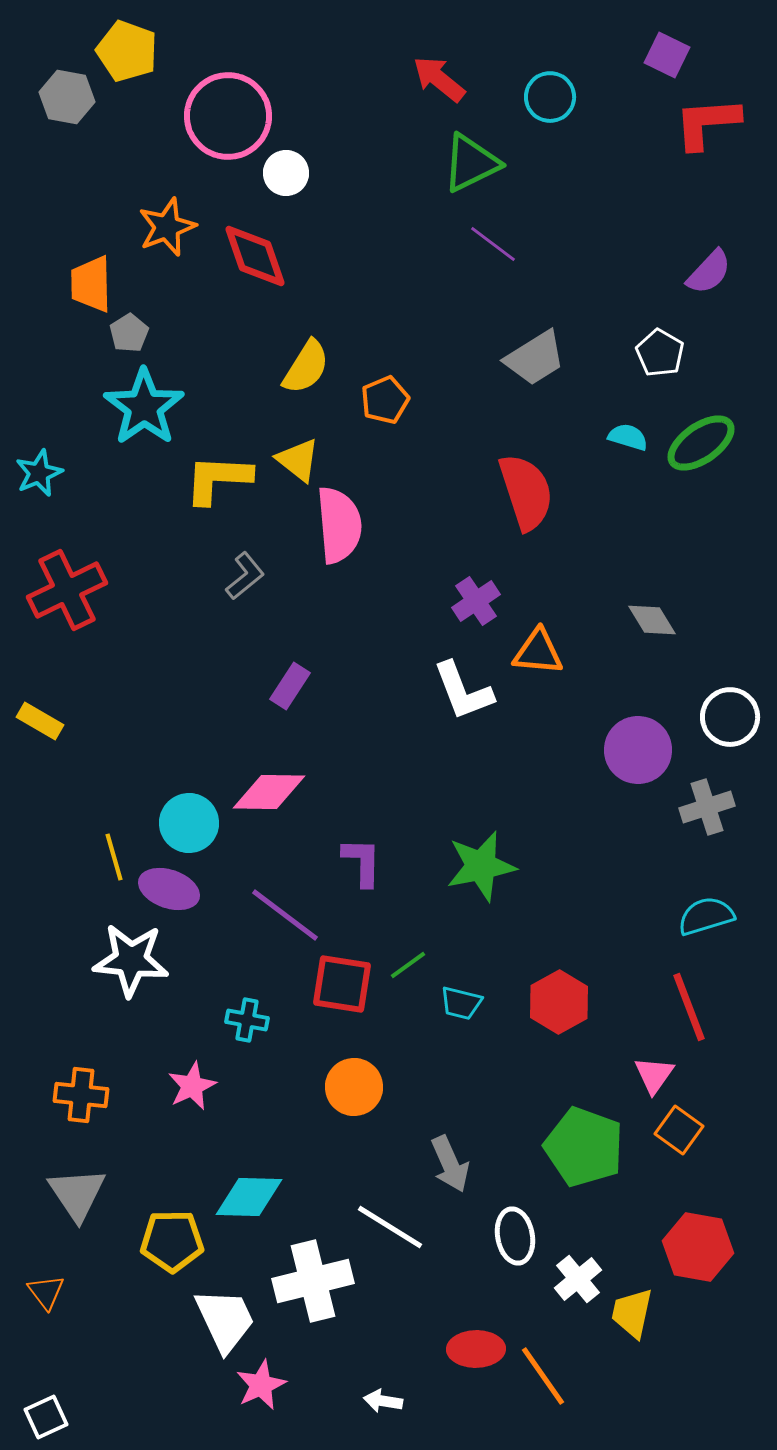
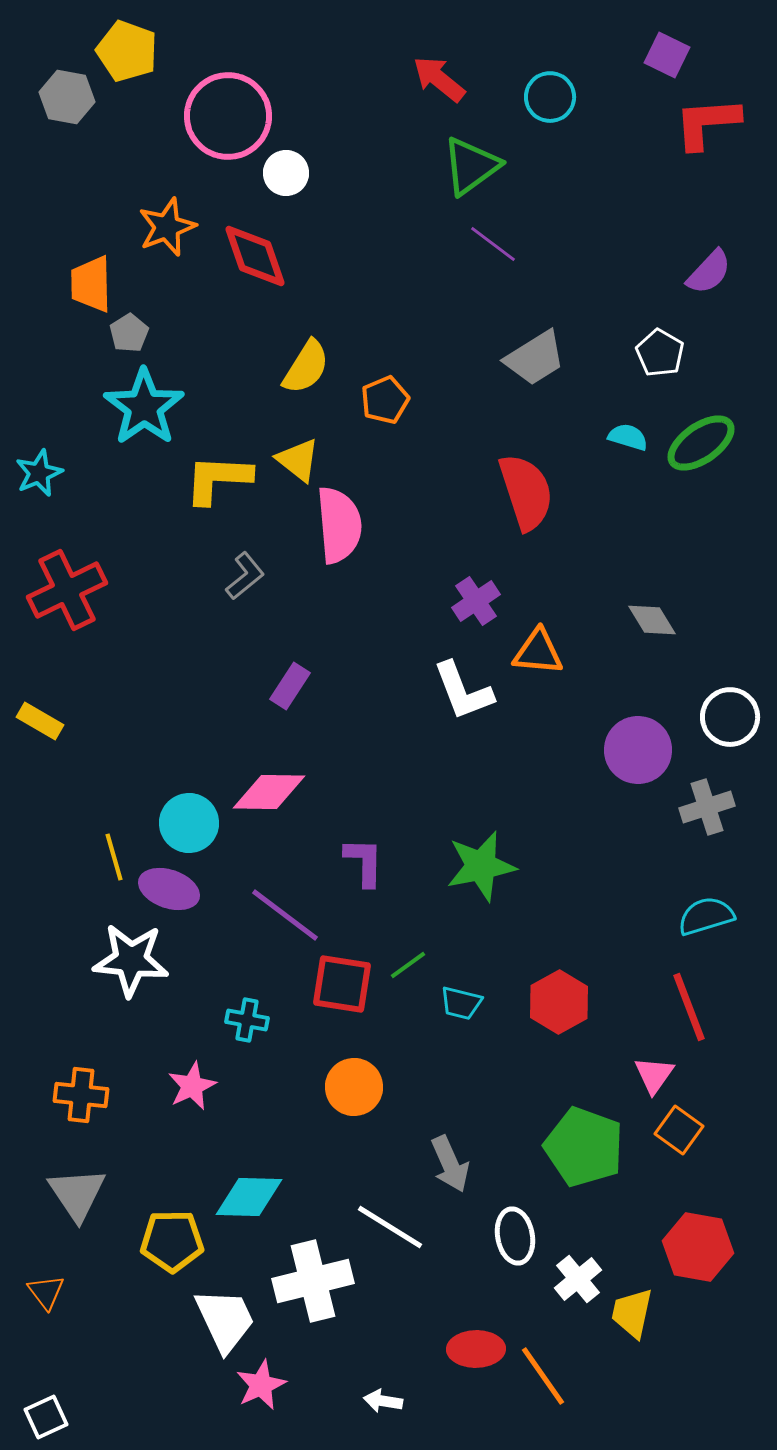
green triangle at (471, 163): moved 3 px down; rotated 10 degrees counterclockwise
purple L-shape at (362, 862): moved 2 px right
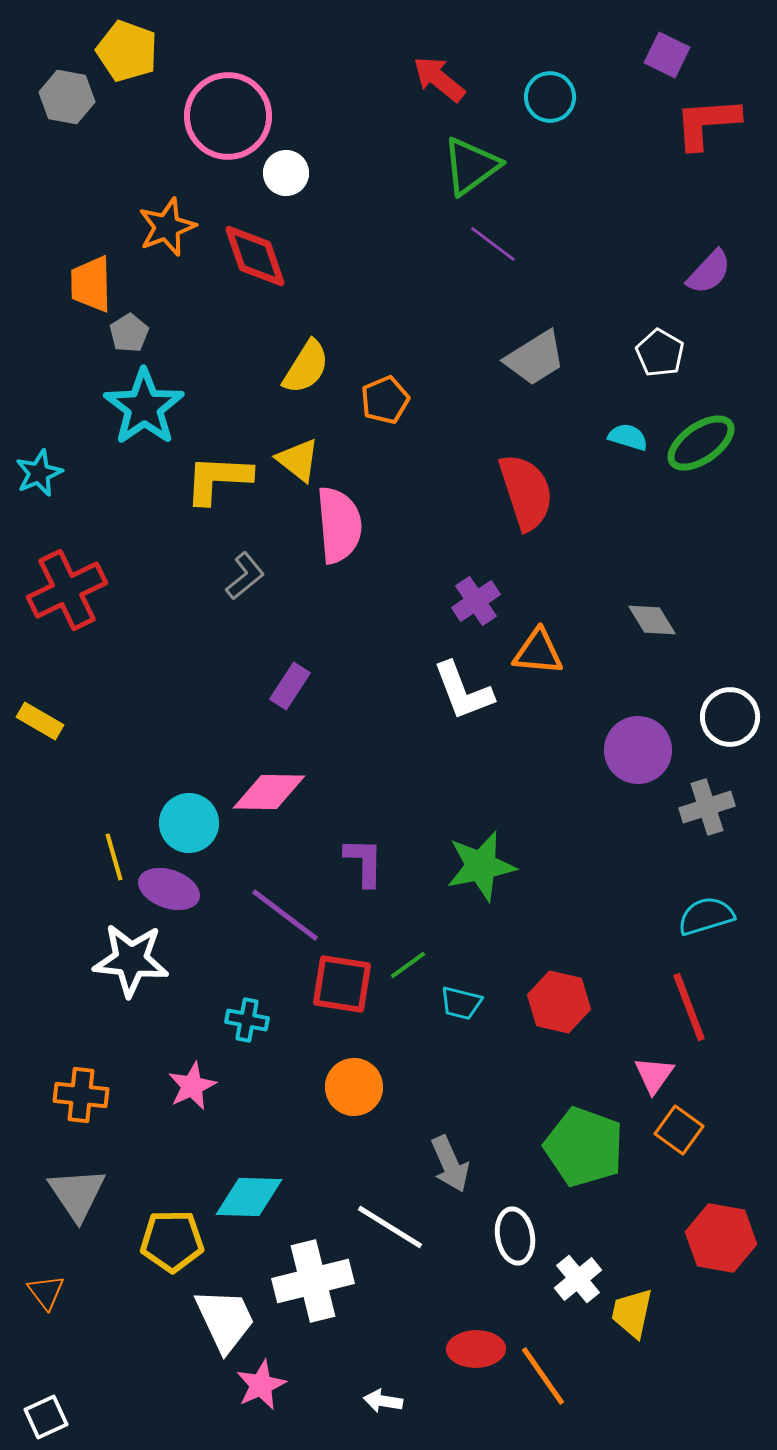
red hexagon at (559, 1002): rotated 18 degrees counterclockwise
red hexagon at (698, 1247): moved 23 px right, 9 px up
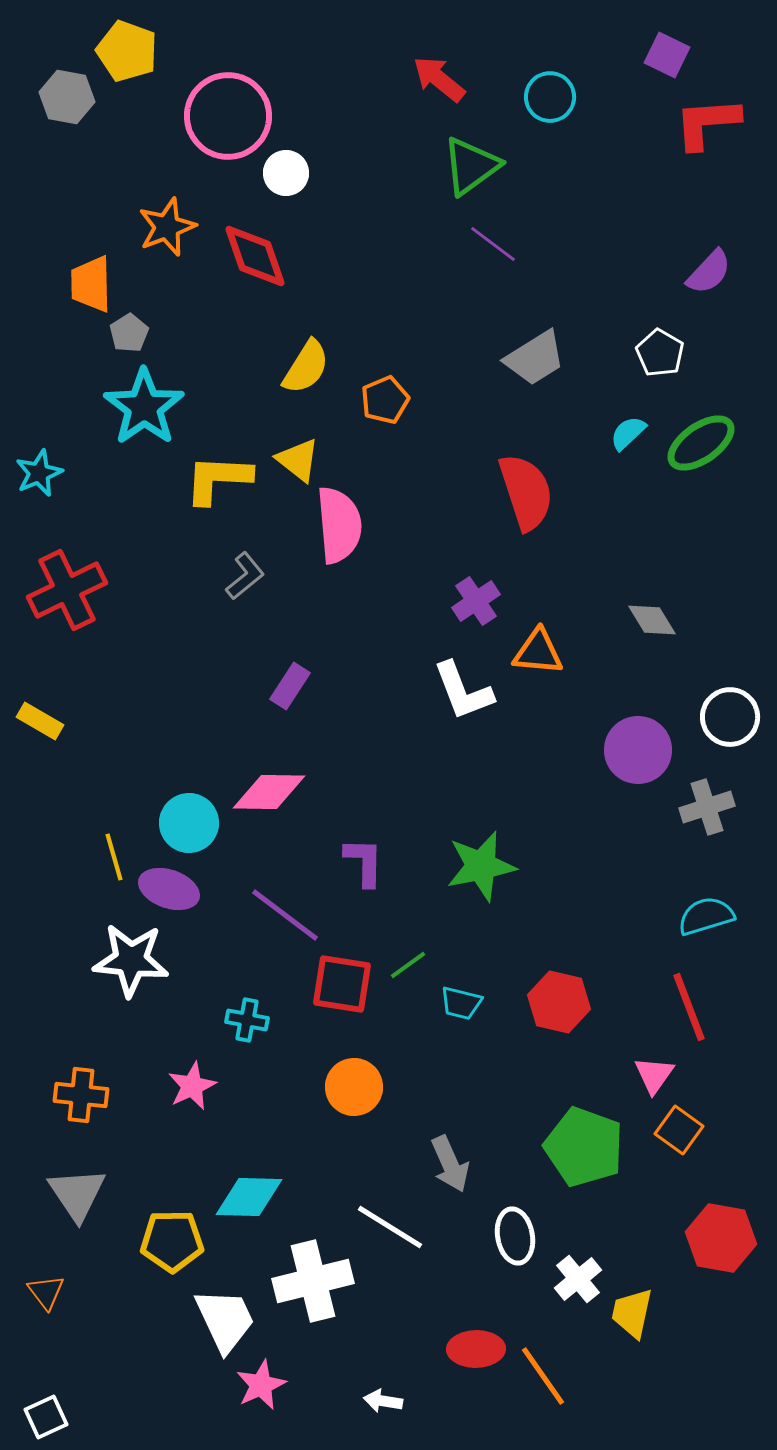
cyan semicircle at (628, 437): moved 4 px up; rotated 60 degrees counterclockwise
